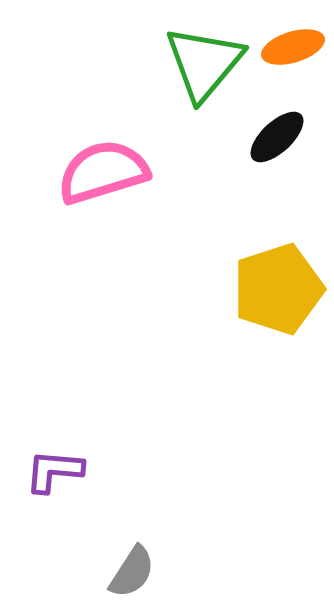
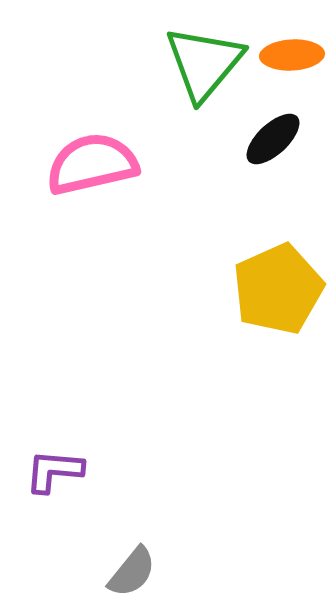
orange ellipse: moved 1 px left, 8 px down; rotated 14 degrees clockwise
black ellipse: moved 4 px left, 2 px down
pink semicircle: moved 11 px left, 8 px up; rotated 4 degrees clockwise
yellow pentagon: rotated 6 degrees counterclockwise
gray semicircle: rotated 6 degrees clockwise
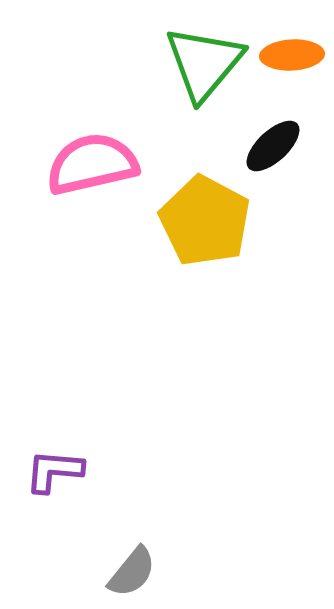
black ellipse: moved 7 px down
yellow pentagon: moved 73 px left, 68 px up; rotated 20 degrees counterclockwise
